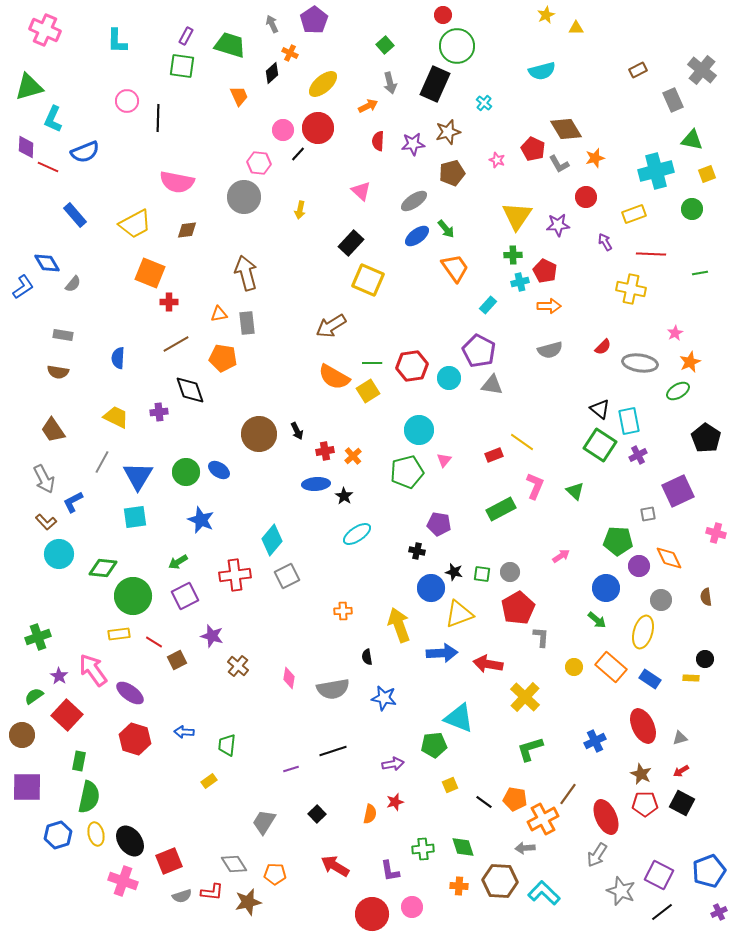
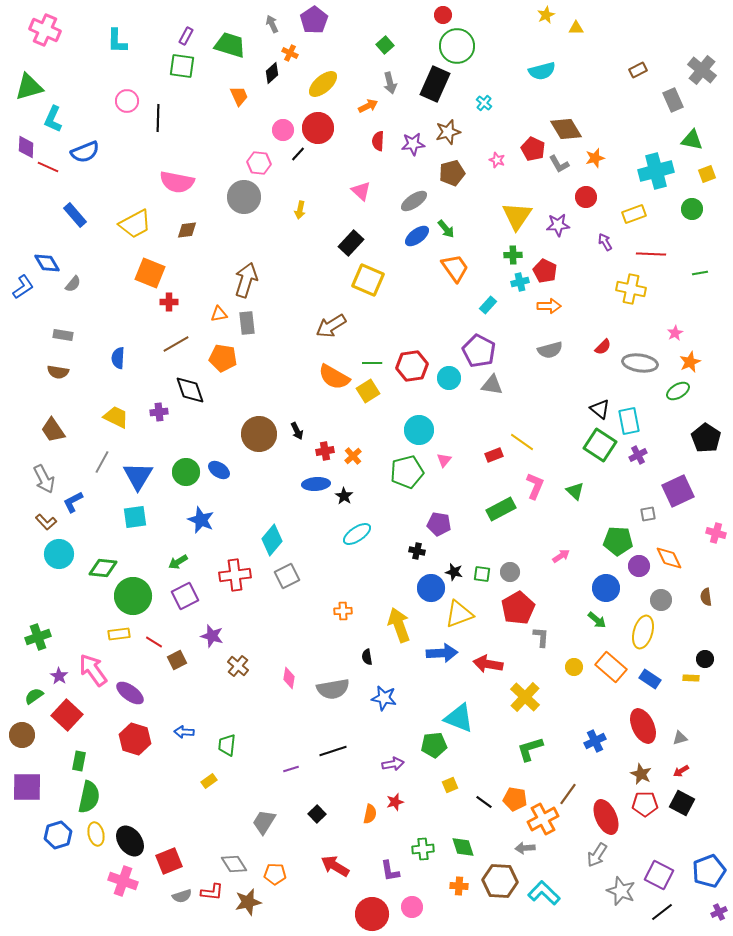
brown arrow at (246, 273): moved 7 px down; rotated 32 degrees clockwise
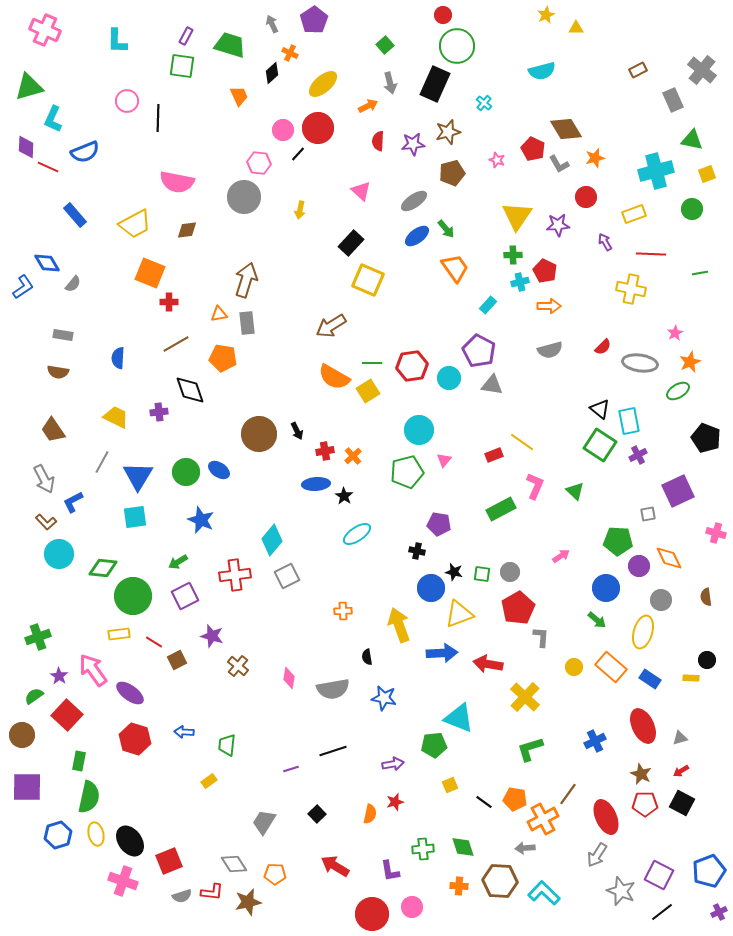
black pentagon at (706, 438): rotated 12 degrees counterclockwise
black circle at (705, 659): moved 2 px right, 1 px down
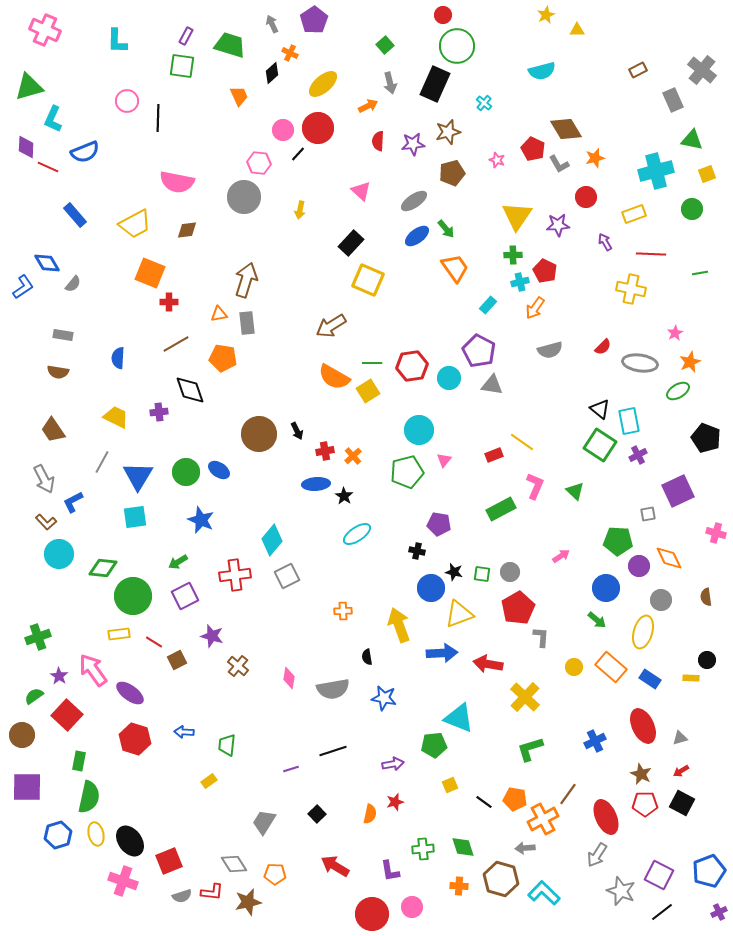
yellow triangle at (576, 28): moved 1 px right, 2 px down
orange arrow at (549, 306): moved 14 px left, 2 px down; rotated 125 degrees clockwise
brown hexagon at (500, 881): moved 1 px right, 2 px up; rotated 12 degrees clockwise
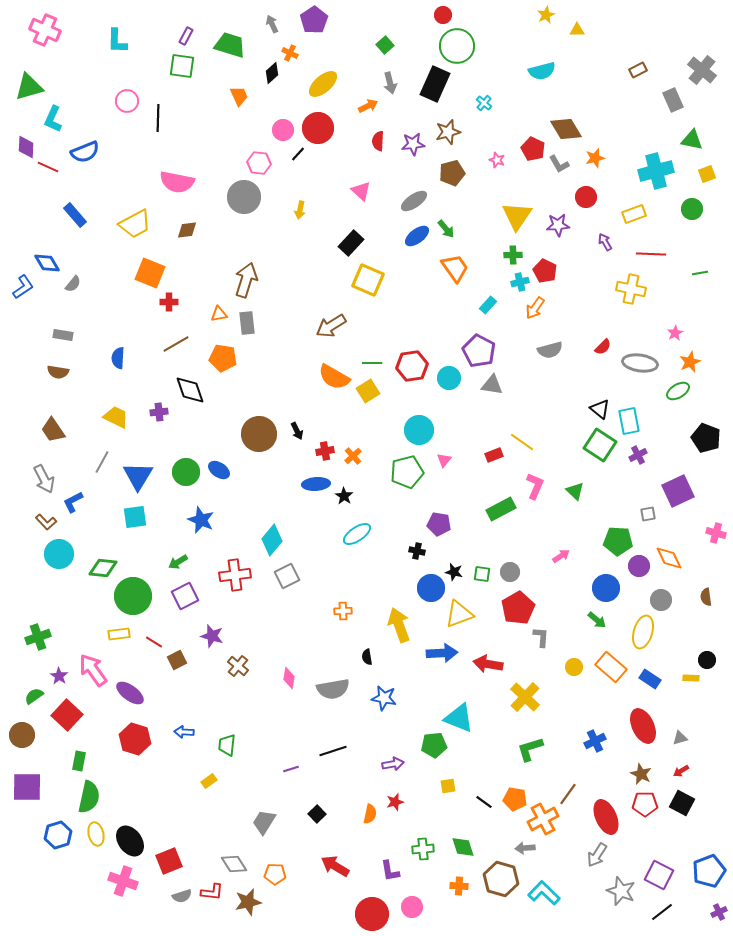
yellow square at (450, 785): moved 2 px left, 1 px down; rotated 14 degrees clockwise
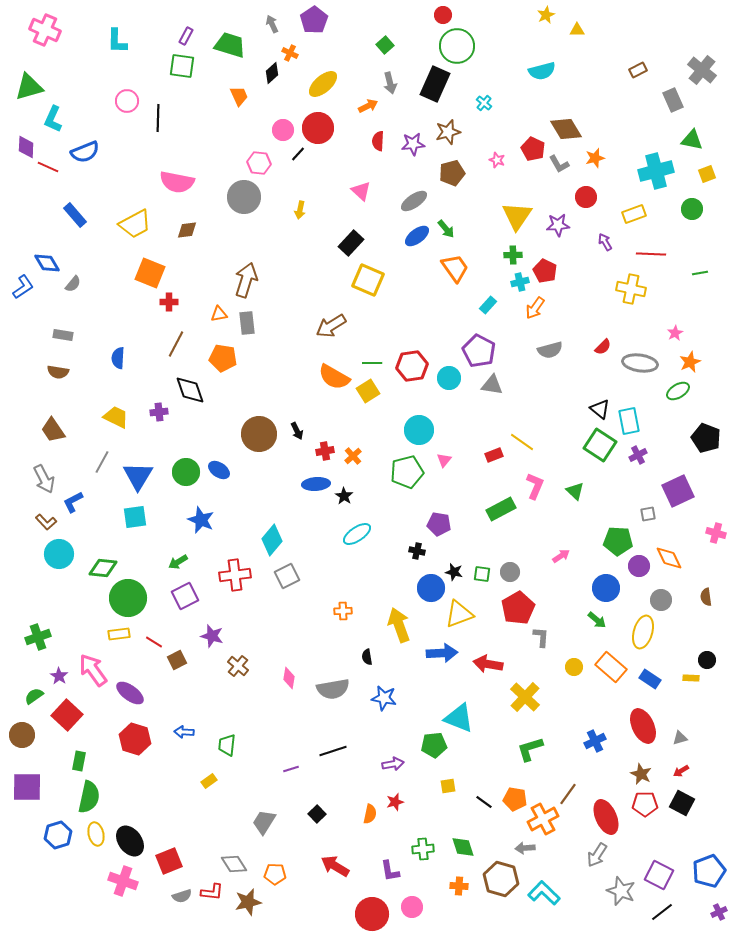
brown line at (176, 344): rotated 32 degrees counterclockwise
green circle at (133, 596): moved 5 px left, 2 px down
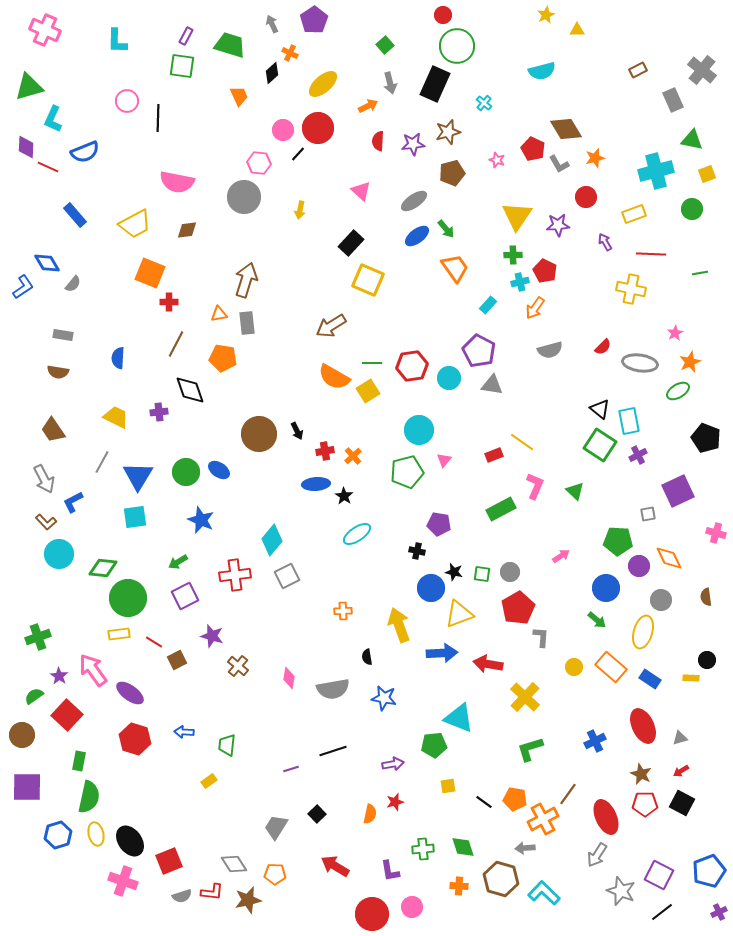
gray trapezoid at (264, 822): moved 12 px right, 5 px down
brown star at (248, 902): moved 2 px up
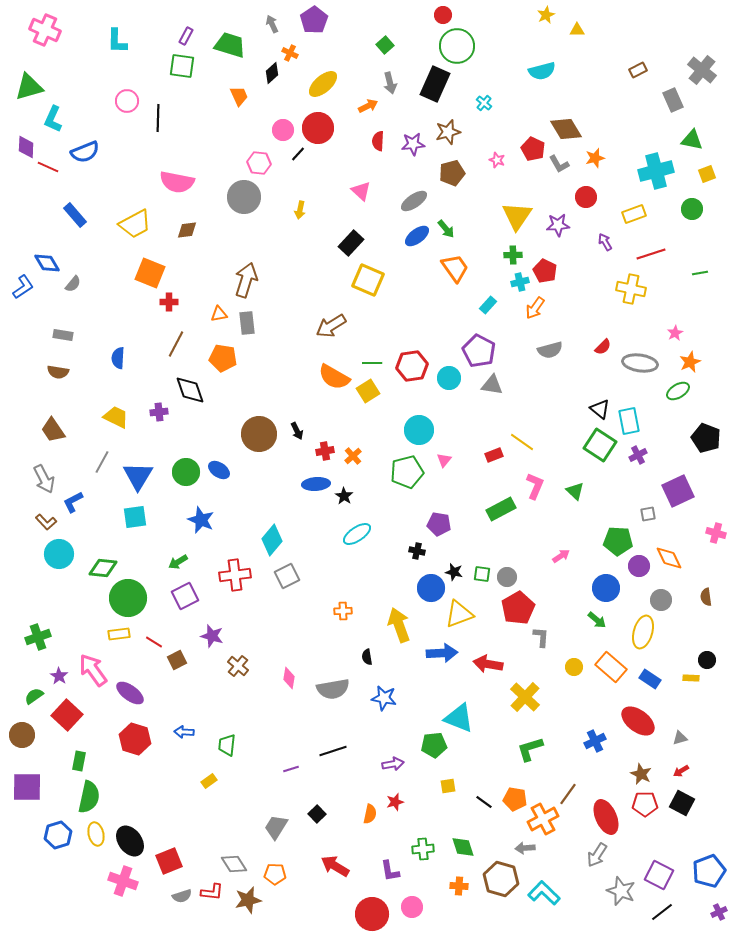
red line at (651, 254): rotated 20 degrees counterclockwise
gray circle at (510, 572): moved 3 px left, 5 px down
red ellipse at (643, 726): moved 5 px left, 5 px up; rotated 28 degrees counterclockwise
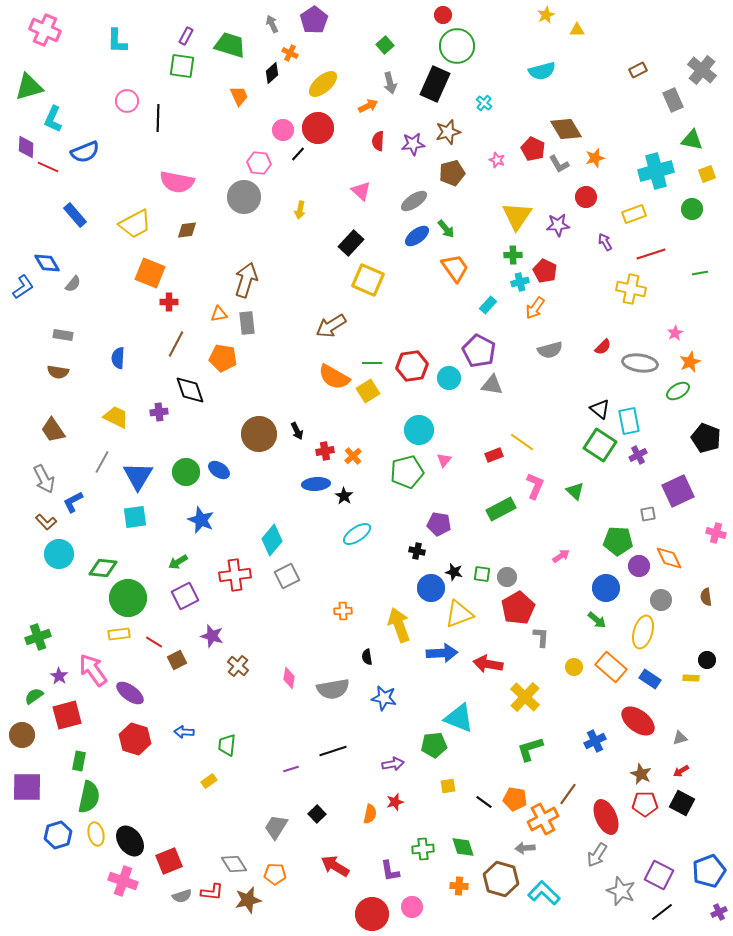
red square at (67, 715): rotated 32 degrees clockwise
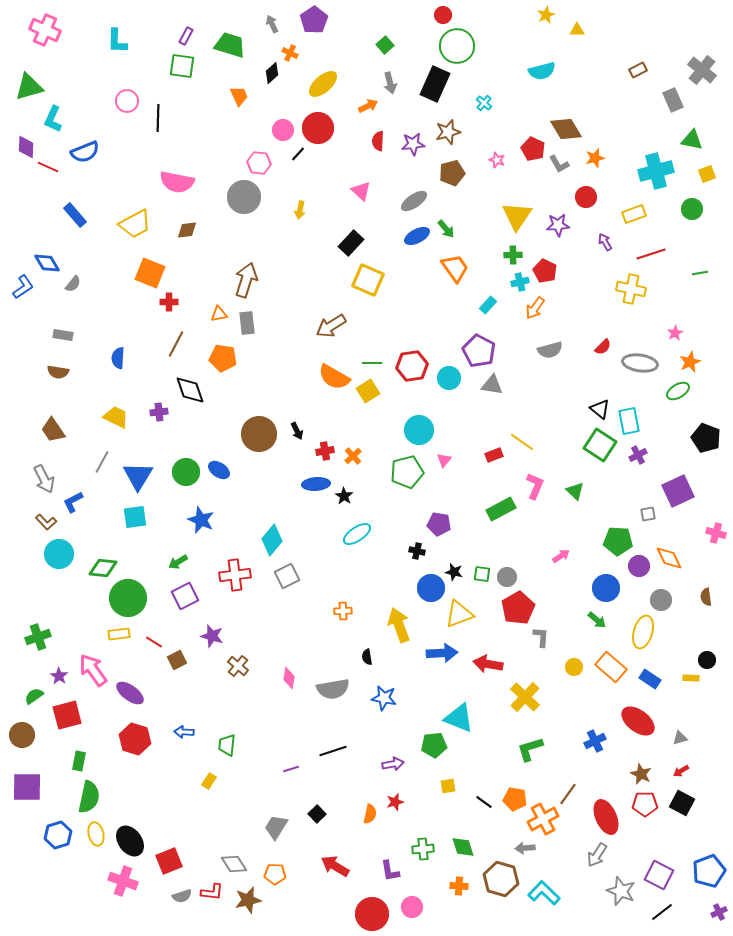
blue ellipse at (417, 236): rotated 10 degrees clockwise
yellow rectangle at (209, 781): rotated 21 degrees counterclockwise
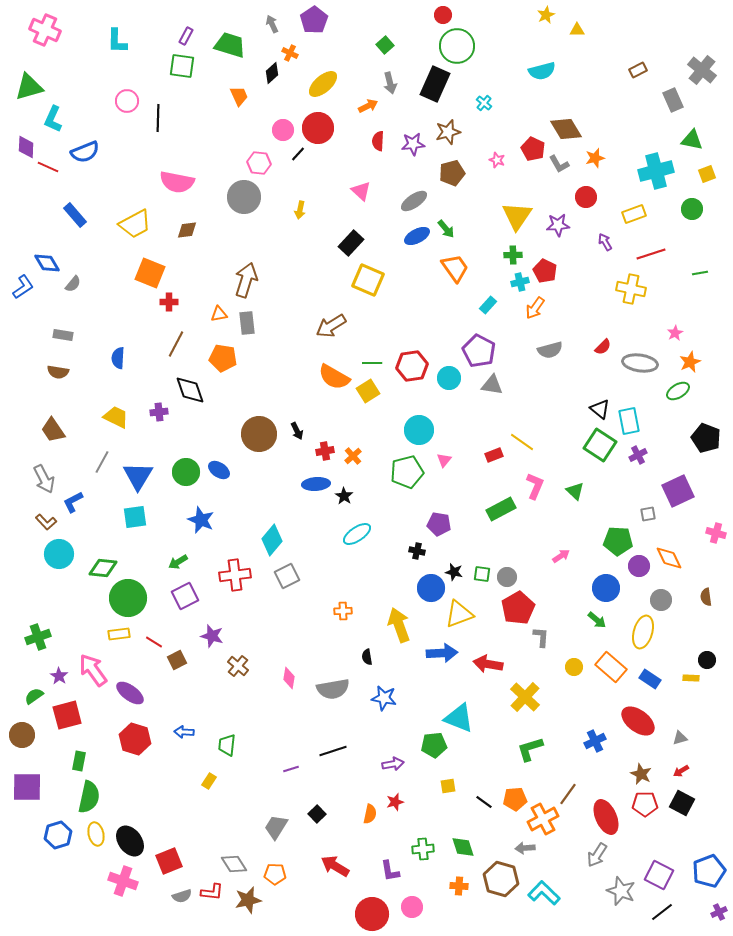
orange pentagon at (515, 799): rotated 15 degrees counterclockwise
